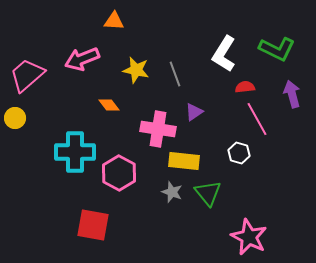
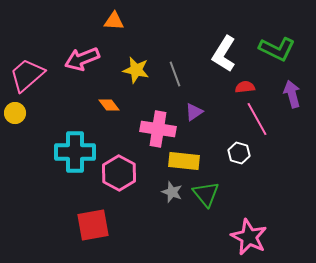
yellow circle: moved 5 px up
green triangle: moved 2 px left, 1 px down
red square: rotated 20 degrees counterclockwise
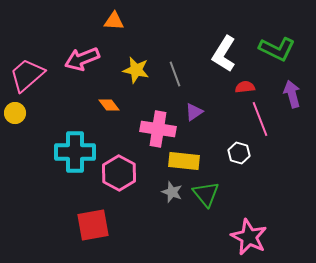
pink line: moved 3 px right; rotated 8 degrees clockwise
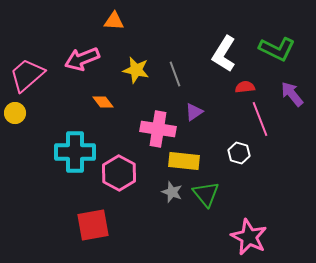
purple arrow: rotated 24 degrees counterclockwise
orange diamond: moved 6 px left, 3 px up
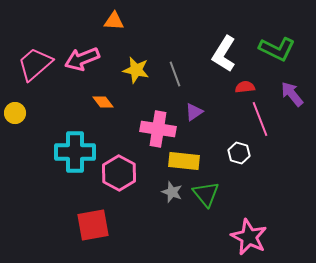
pink trapezoid: moved 8 px right, 11 px up
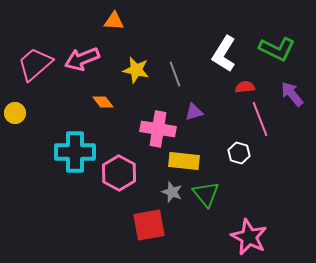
purple triangle: rotated 18 degrees clockwise
red square: moved 56 px right
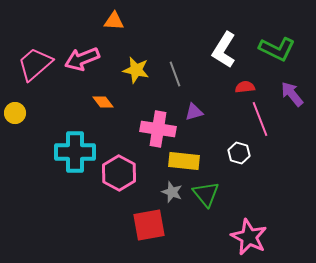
white L-shape: moved 4 px up
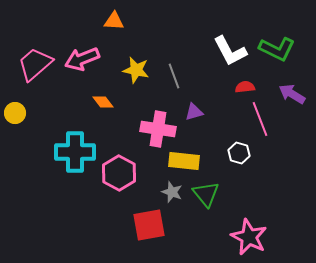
white L-shape: moved 6 px right, 1 px down; rotated 60 degrees counterclockwise
gray line: moved 1 px left, 2 px down
purple arrow: rotated 20 degrees counterclockwise
